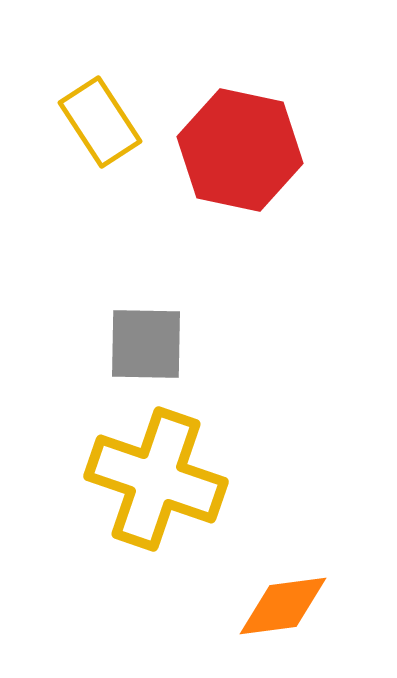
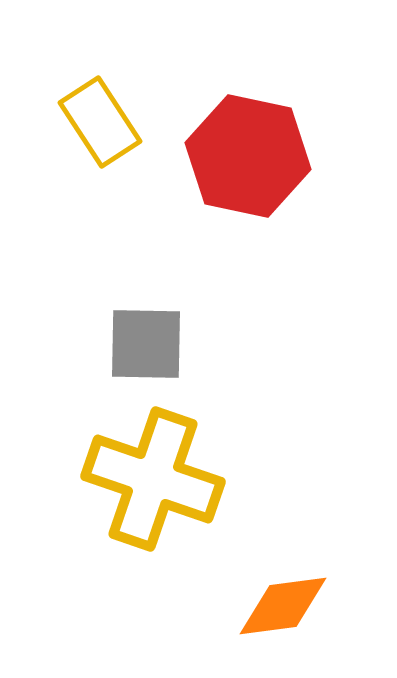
red hexagon: moved 8 px right, 6 px down
yellow cross: moved 3 px left
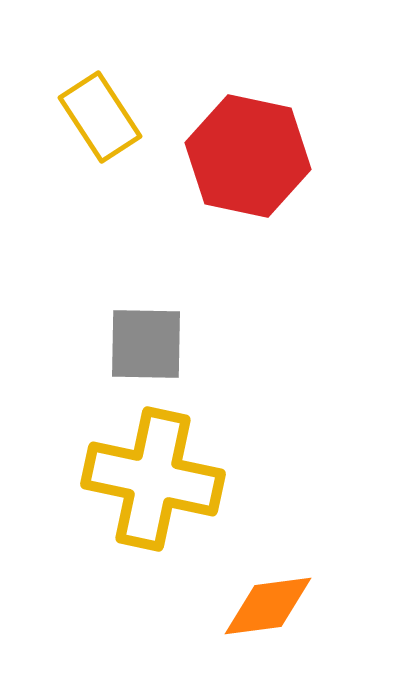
yellow rectangle: moved 5 px up
yellow cross: rotated 7 degrees counterclockwise
orange diamond: moved 15 px left
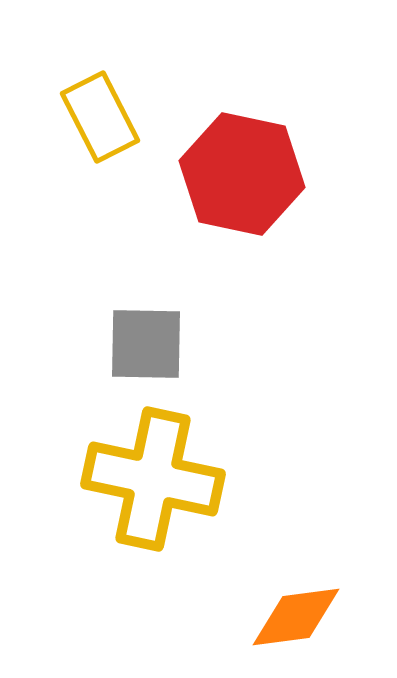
yellow rectangle: rotated 6 degrees clockwise
red hexagon: moved 6 px left, 18 px down
orange diamond: moved 28 px right, 11 px down
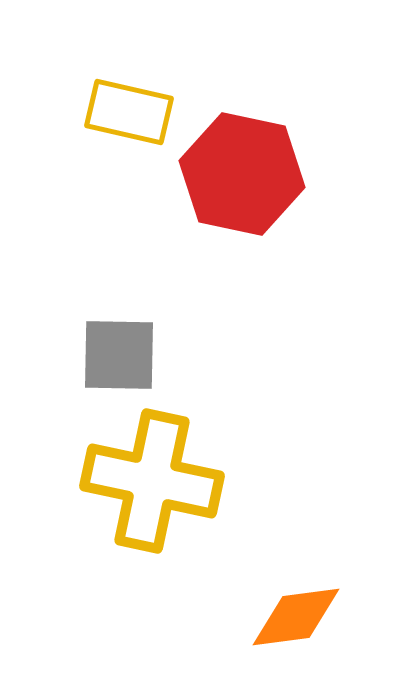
yellow rectangle: moved 29 px right, 5 px up; rotated 50 degrees counterclockwise
gray square: moved 27 px left, 11 px down
yellow cross: moved 1 px left, 2 px down
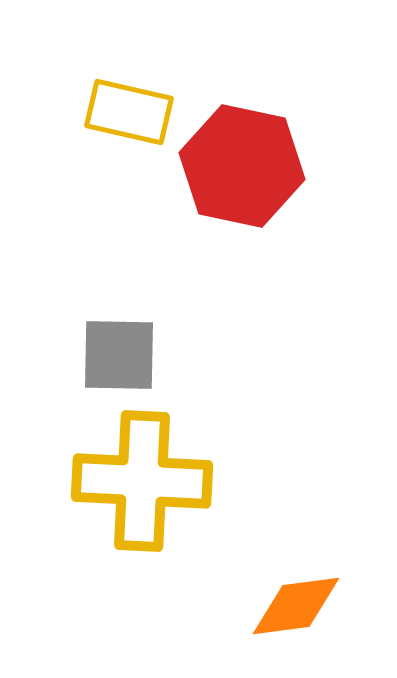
red hexagon: moved 8 px up
yellow cross: moved 10 px left; rotated 9 degrees counterclockwise
orange diamond: moved 11 px up
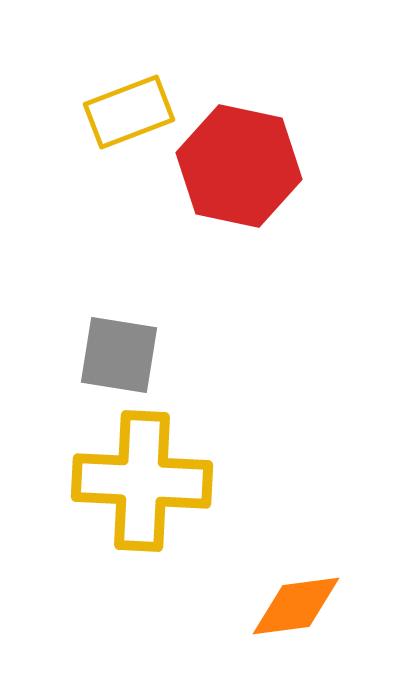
yellow rectangle: rotated 34 degrees counterclockwise
red hexagon: moved 3 px left
gray square: rotated 8 degrees clockwise
